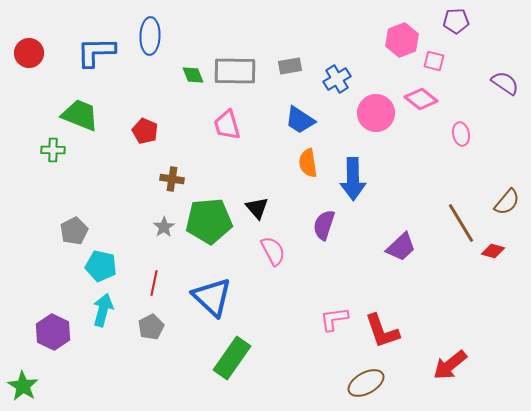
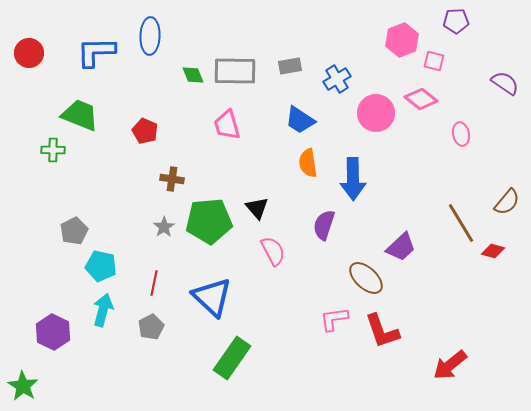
brown ellipse at (366, 383): moved 105 px up; rotated 72 degrees clockwise
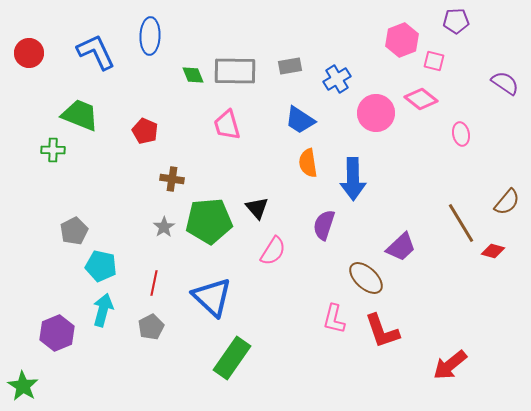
blue L-shape at (96, 52): rotated 66 degrees clockwise
pink semicircle at (273, 251): rotated 60 degrees clockwise
pink L-shape at (334, 319): rotated 68 degrees counterclockwise
purple hexagon at (53, 332): moved 4 px right, 1 px down; rotated 12 degrees clockwise
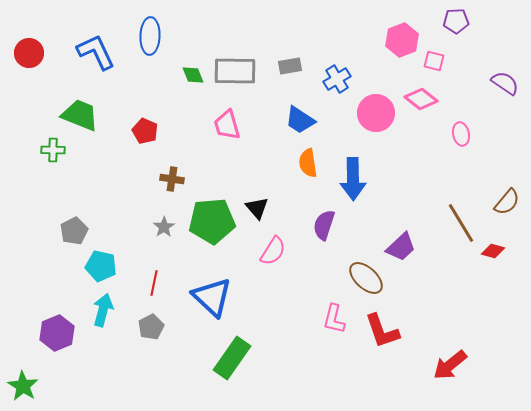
green pentagon at (209, 221): moved 3 px right
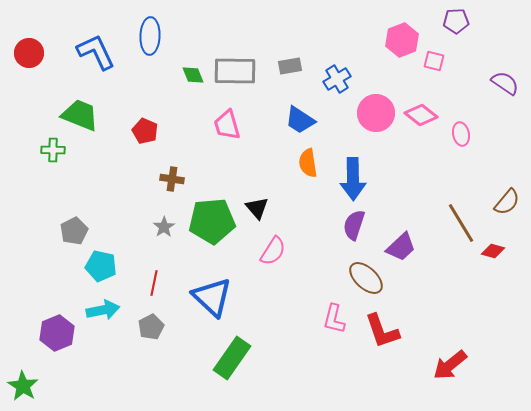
pink diamond at (421, 99): moved 16 px down
purple semicircle at (324, 225): moved 30 px right
cyan arrow at (103, 310): rotated 64 degrees clockwise
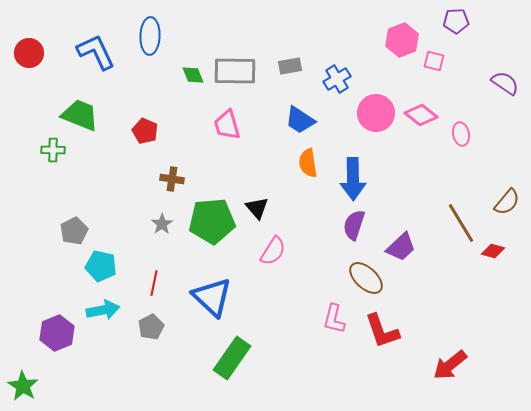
gray star at (164, 227): moved 2 px left, 3 px up
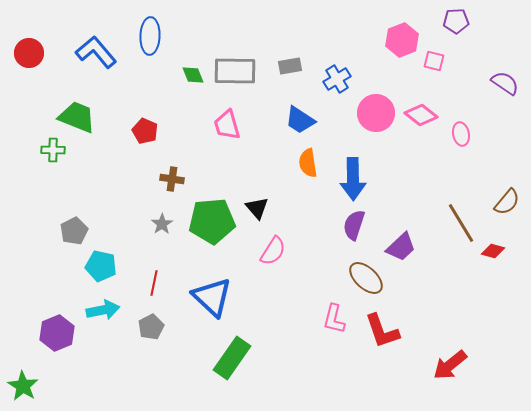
blue L-shape at (96, 52): rotated 15 degrees counterclockwise
green trapezoid at (80, 115): moved 3 px left, 2 px down
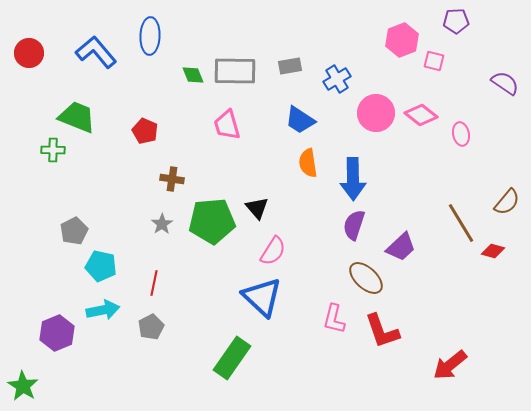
blue triangle at (212, 297): moved 50 px right
